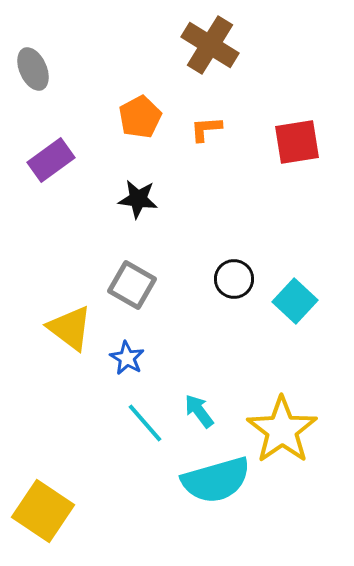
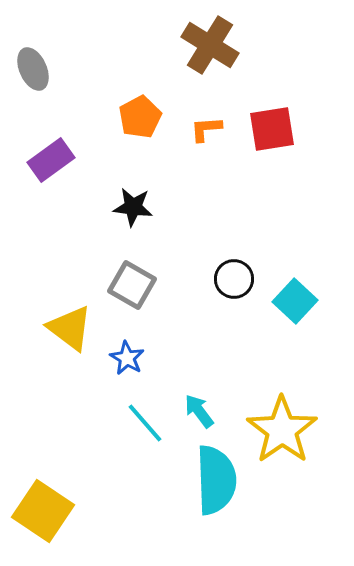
red square: moved 25 px left, 13 px up
black star: moved 5 px left, 8 px down
cyan semicircle: rotated 76 degrees counterclockwise
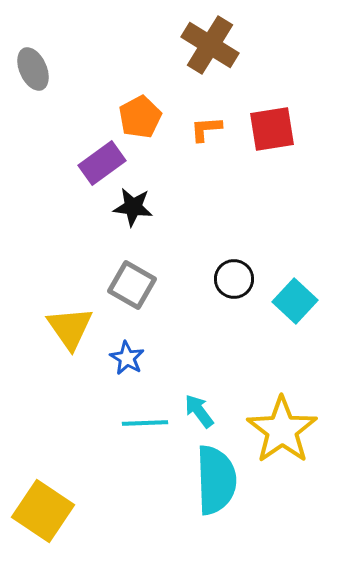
purple rectangle: moved 51 px right, 3 px down
yellow triangle: rotated 18 degrees clockwise
cyan line: rotated 51 degrees counterclockwise
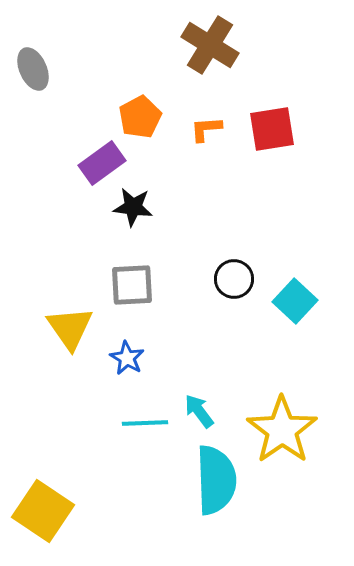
gray square: rotated 33 degrees counterclockwise
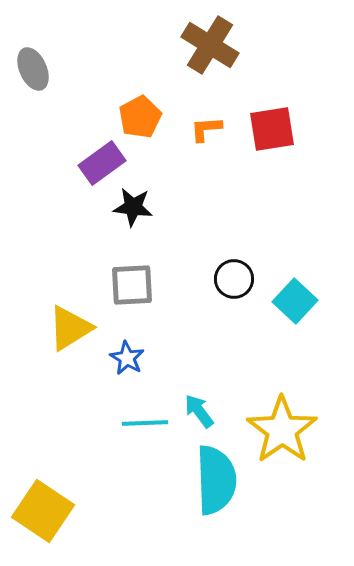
yellow triangle: rotated 33 degrees clockwise
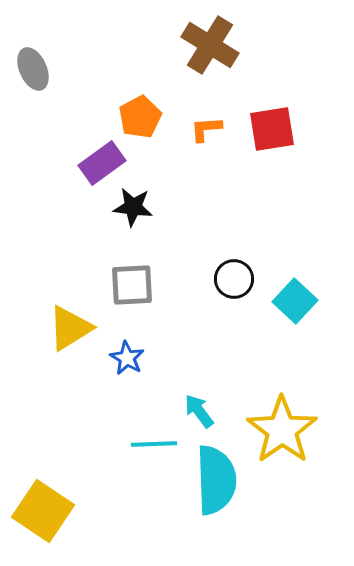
cyan line: moved 9 px right, 21 px down
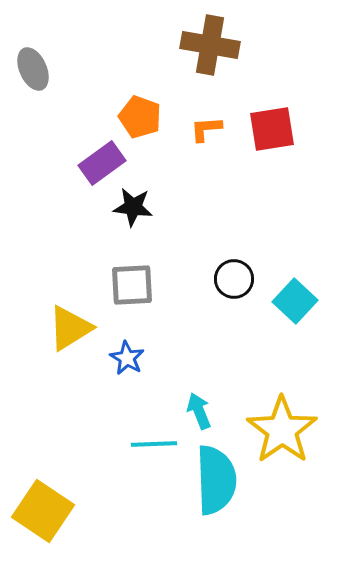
brown cross: rotated 22 degrees counterclockwise
orange pentagon: rotated 24 degrees counterclockwise
cyan arrow: rotated 15 degrees clockwise
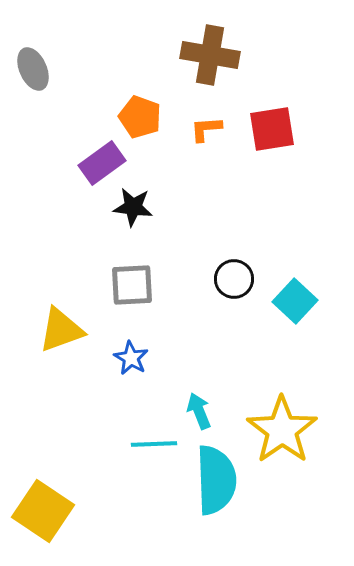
brown cross: moved 10 px down
yellow triangle: moved 9 px left, 2 px down; rotated 12 degrees clockwise
blue star: moved 4 px right
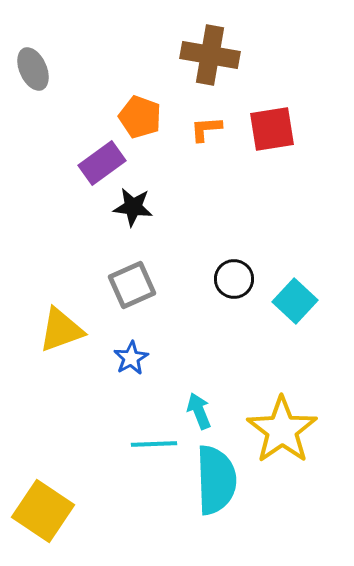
gray square: rotated 21 degrees counterclockwise
blue star: rotated 12 degrees clockwise
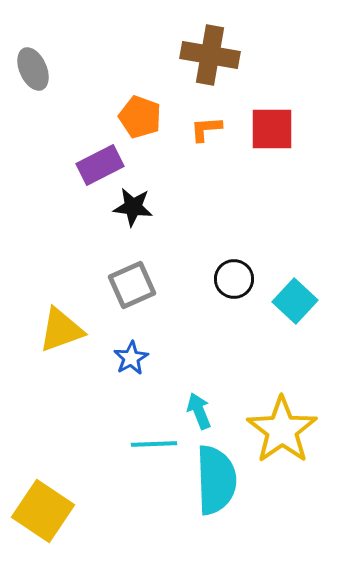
red square: rotated 9 degrees clockwise
purple rectangle: moved 2 px left, 2 px down; rotated 9 degrees clockwise
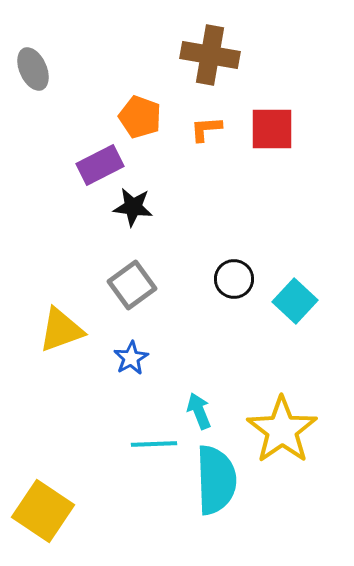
gray square: rotated 12 degrees counterclockwise
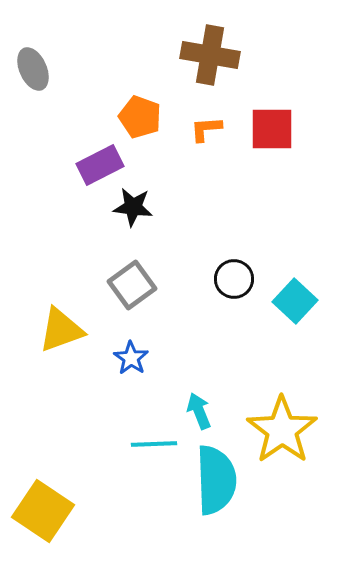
blue star: rotated 8 degrees counterclockwise
